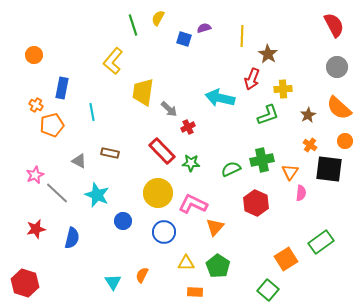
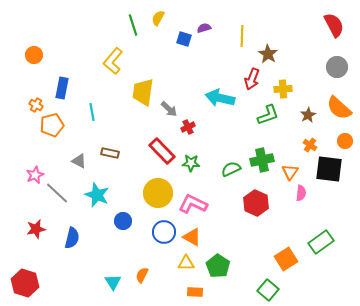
orange triangle at (215, 227): moved 23 px left, 10 px down; rotated 42 degrees counterclockwise
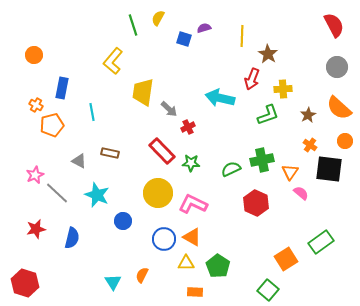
pink semicircle at (301, 193): rotated 56 degrees counterclockwise
blue circle at (164, 232): moved 7 px down
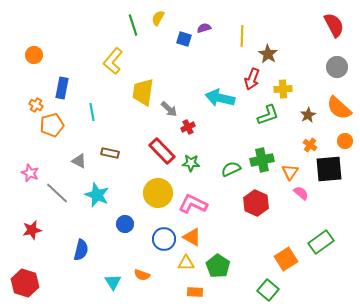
black square at (329, 169): rotated 12 degrees counterclockwise
pink star at (35, 175): moved 5 px left, 2 px up; rotated 24 degrees counterclockwise
blue circle at (123, 221): moved 2 px right, 3 px down
red star at (36, 229): moved 4 px left, 1 px down
blue semicircle at (72, 238): moved 9 px right, 12 px down
orange semicircle at (142, 275): rotated 98 degrees counterclockwise
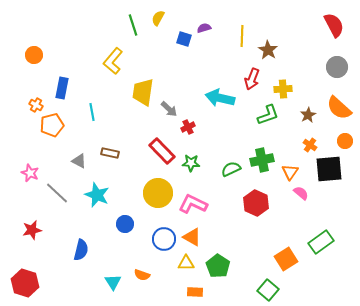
brown star at (268, 54): moved 4 px up
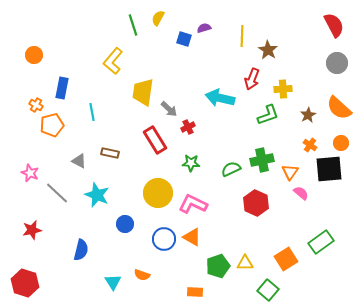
gray circle at (337, 67): moved 4 px up
orange circle at (345, 141): moved 4 px left, 2 px down
red rectangle at (162, 151): moved 7 px left, 11 px up; rotated 12 degrees clockwise
yellow triangle at (186, 263): moved 59 px right
green pentagon at (218, 266): rotated 20 degrees clockwise
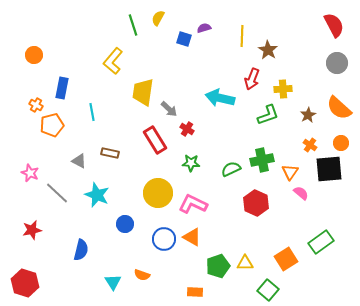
red cross at (188, 127): moved 1 px left, 2 px down; rotated 32 degrees counterclockwise
